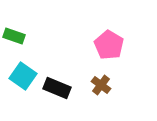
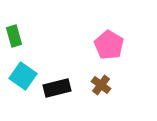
green rectangle: rotated 55 degrees clockwise
black rectangle: rotated 36 degrees counterclockwise
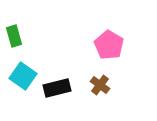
brown cross: moved 1 px left
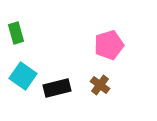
green rectangle: moved 2 px right, 3 px up
pink pentagon: rotated 24 degrees clockwise
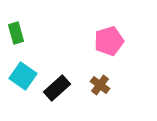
pink pentagon: moved 4 px up
black rectangle: rotated 28 degrees counterclockwise
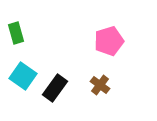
black rectangle: moved 2 px left; rotated 12 degrees counterclockwise
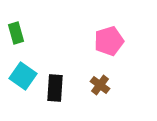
black rectangle: rotated 32 degrees counterclockwise
